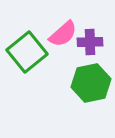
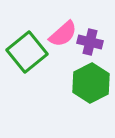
purple cross: rotated 15 degrees clockwise
green hexagon: rotated 15 degrees counterclockwise
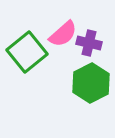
purple cross: moved 1 px left, 1 px down
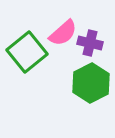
pink semicircle: moved 1 px up
purple cross: moved 1 px right
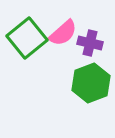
green square: moved 14 px up
green hexagon: rotated 6 degrees clockwise
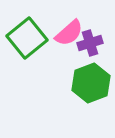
pink semicircle: moved 6 px right
purple cross: rotated 30 degrees counterclockwise
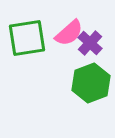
green square: rotated 30 degrees clockwise
purple cross: rotated 30 degrees counterclockwise
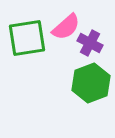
pink semicircle: moved 3 px left, 6 px up
purple cross: rotated 15 degrees counterclockwise
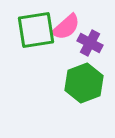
green square: moved 9 px right, 8 px up
green hexagon: moved 7 px left
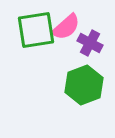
green hexagon: moved 2 px down
